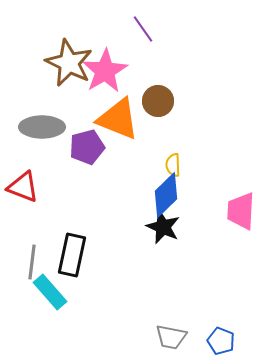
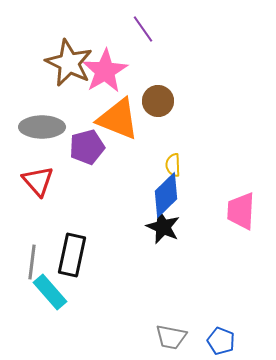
red triangle: moved 15 px right, 6 px up; rotated 28 degrees clockwise
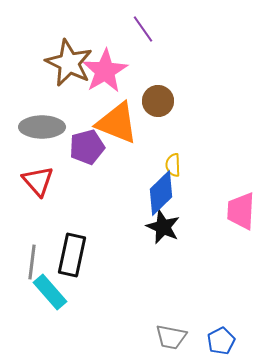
orange triangle: moved 1 px left, 4 px down
blue diamond: moved 5 px left, 2 px up
blue pentagon: rotated 24 degrees clockwise
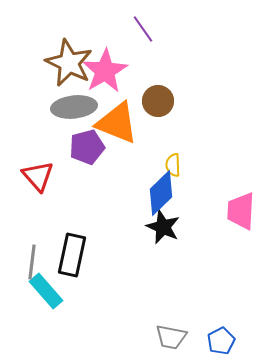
gray ellipse: moved 32 px right, 20 px up; rotated 6 degrees counterclockwise
red triangle: moved 5 px up
cyan rectangle: moved 4 px left, 1 px up
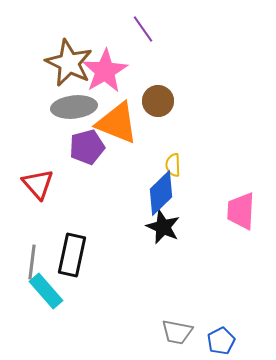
red triangle: moved 8 px down
gray trapezoid: moved 6 px right, 5 px up
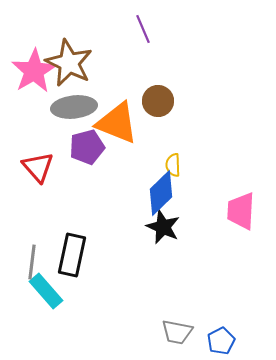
purple line: rotated 12 degrees clockwise
pink star: moved 71 px left
red triangle: moved 17 px up
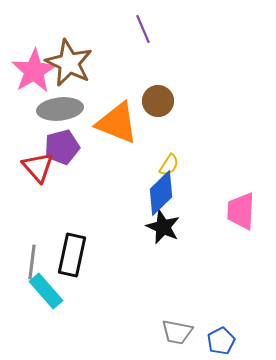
gray ellipse: moved 14 px left, 2 px down
purple pentagon: moved 25 px left
yellow semicircle: moved 4 px left; rotated 145 degrees counterclockwise
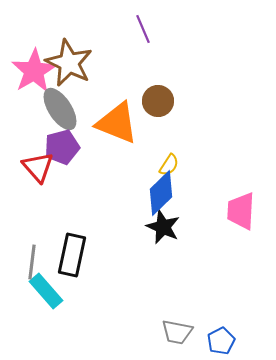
gray ellipse: rotated 63 degrees clockwise
